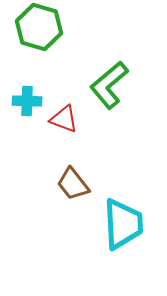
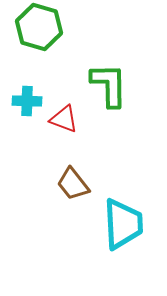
green L-shape: rotated 129 degrees clockwise
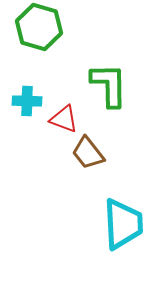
brown trapezoid: moved 15 px right, 31 px up
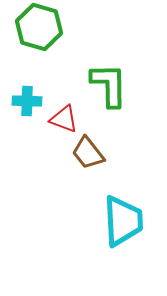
cyan trapezoid: moved 3 px up
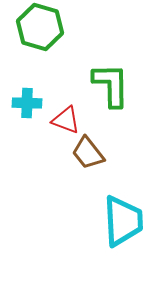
green hexagon: moved 1 px right
green L-shape: moved 2 px right
cyan cross: moved 2 px down
red triangle: moved 2 px right, 1 px down
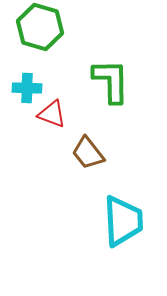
green L-shape: moved 4 px up
cyan cross: moved 15 px up
red triangle: moved 14 px left, 6 px up
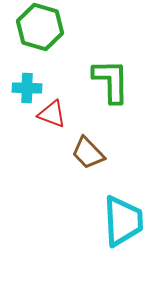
brown trapezoid: rotated 6 degrees counterclockwise
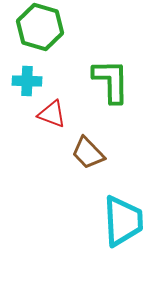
cyan cross: moved 7 px up
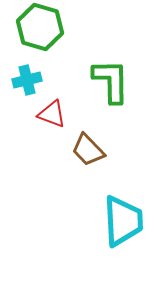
cyan cross: moved 1 px up; rotated 16 degrees counterclockwise
brown trapezoid: moved 3 px up
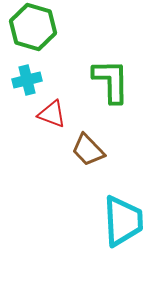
green hexagon: moved 7 px left
